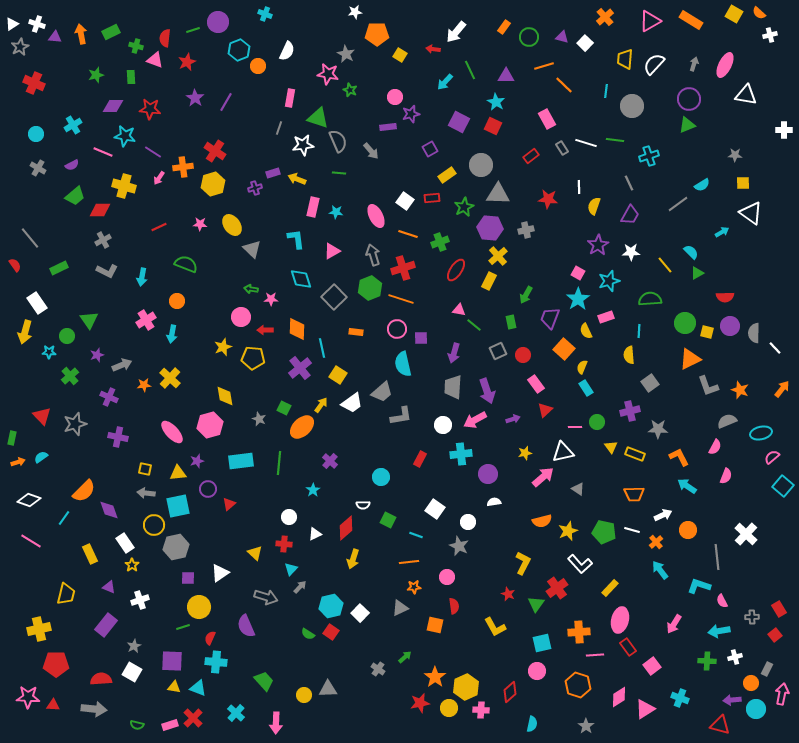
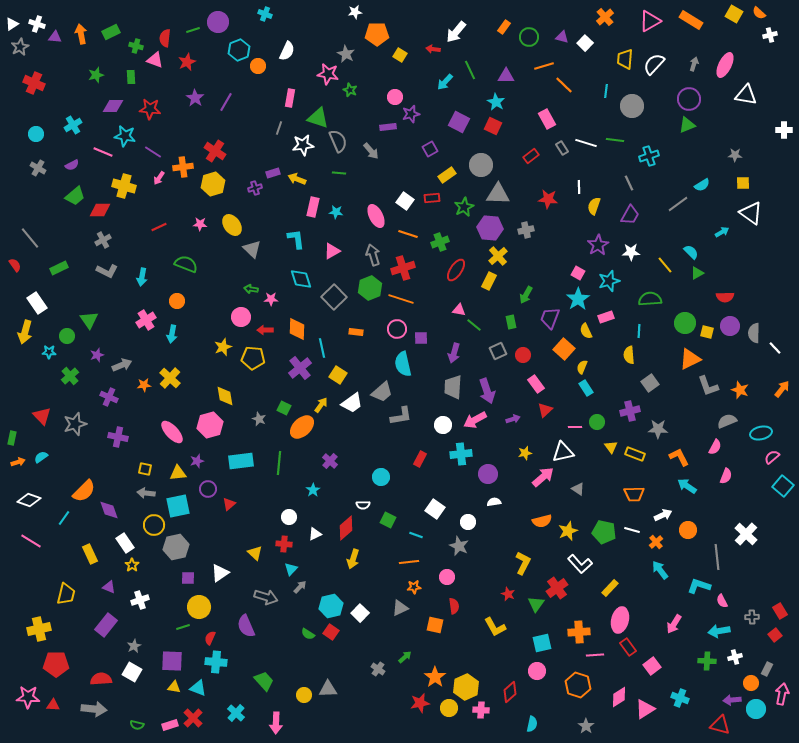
red rectangle at (779, 609): moved 1 px right, 2 px down
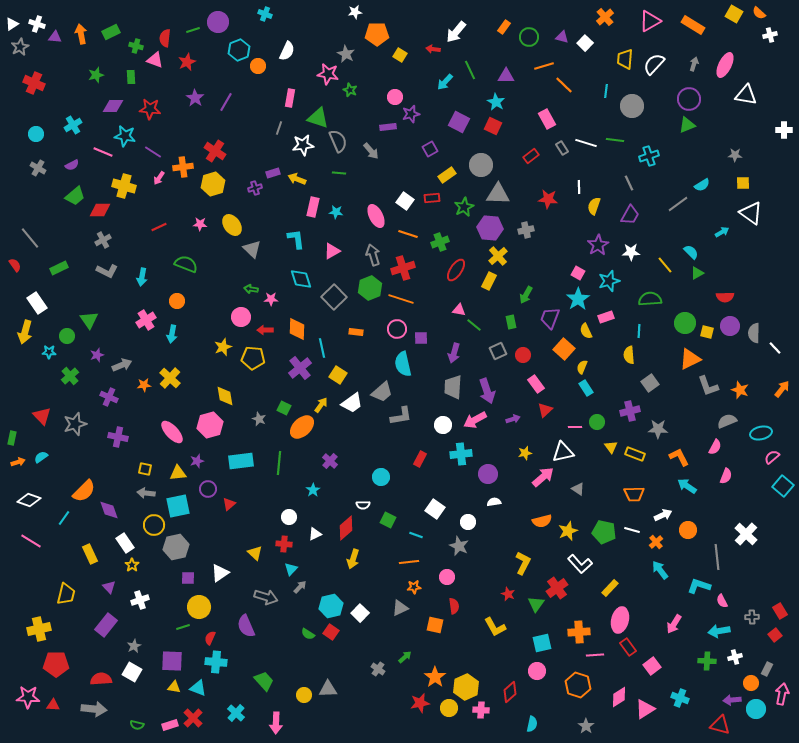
orange rectangle at (691, 20): moved 2 px right, 5 px down
purple triangle at (109, 587): rotated 24 degrees clockwise
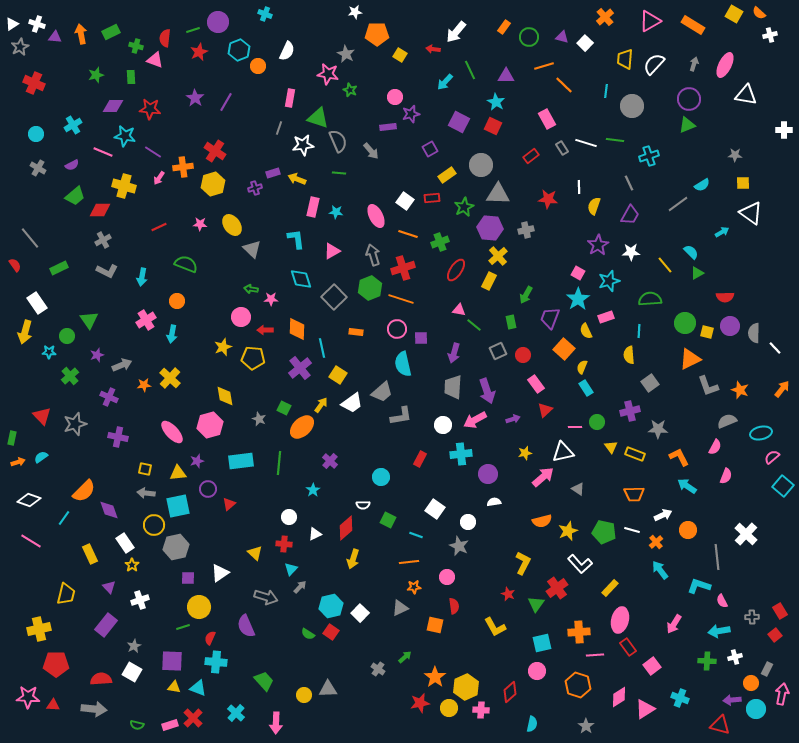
red star at (187, 62): moved 12 px right, 10 px up
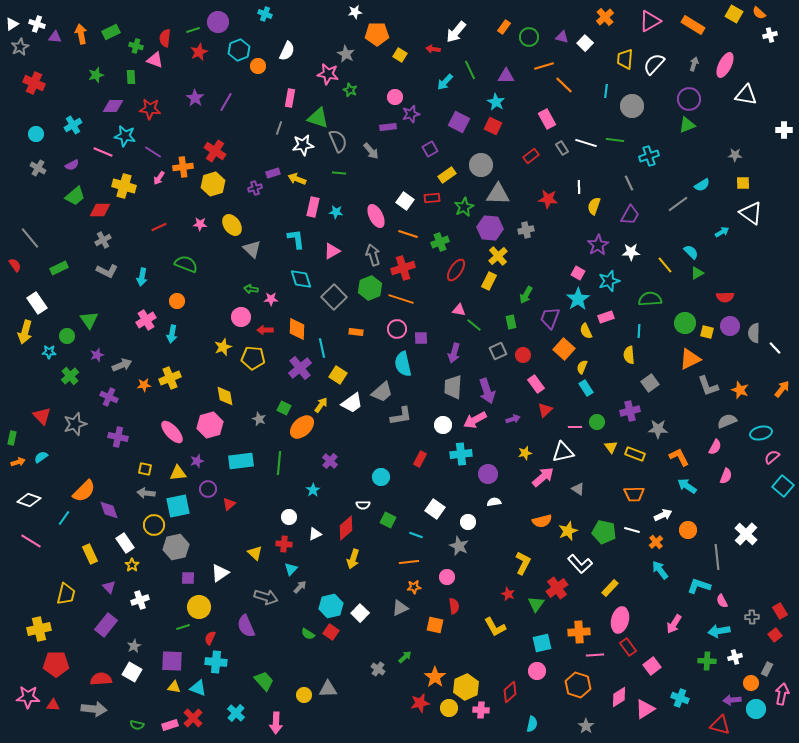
yellow cross at (170, 378): rotated 25 degrees clockwise
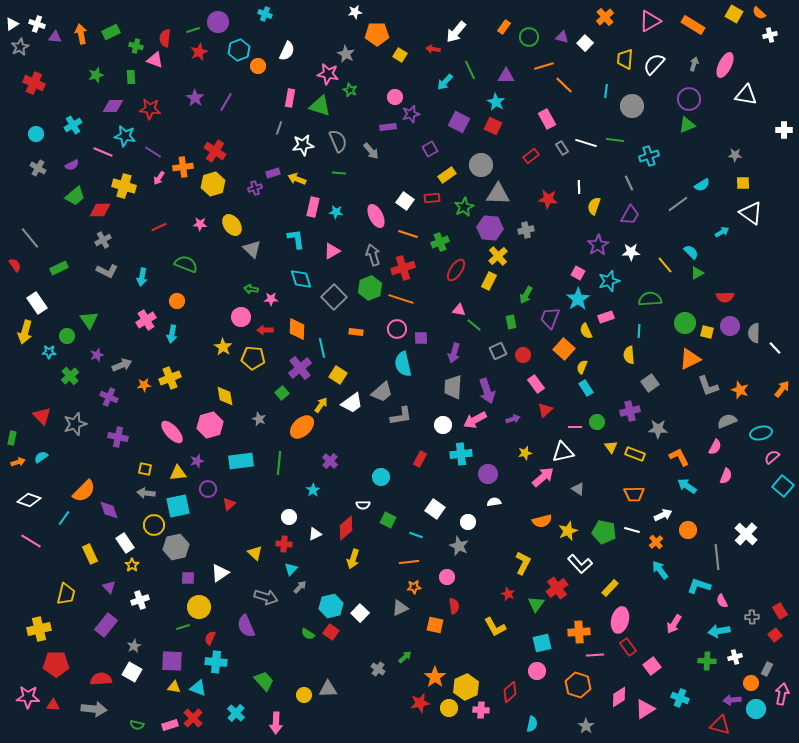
green triangle at (318, 118): moved 2 px right, 12 px up
yellow star at (223, 347): rotated 18 degrees counterclockwise
green square at (284, 408): moved 2 px left, 15 px up; rotated 24 degrees clockwise
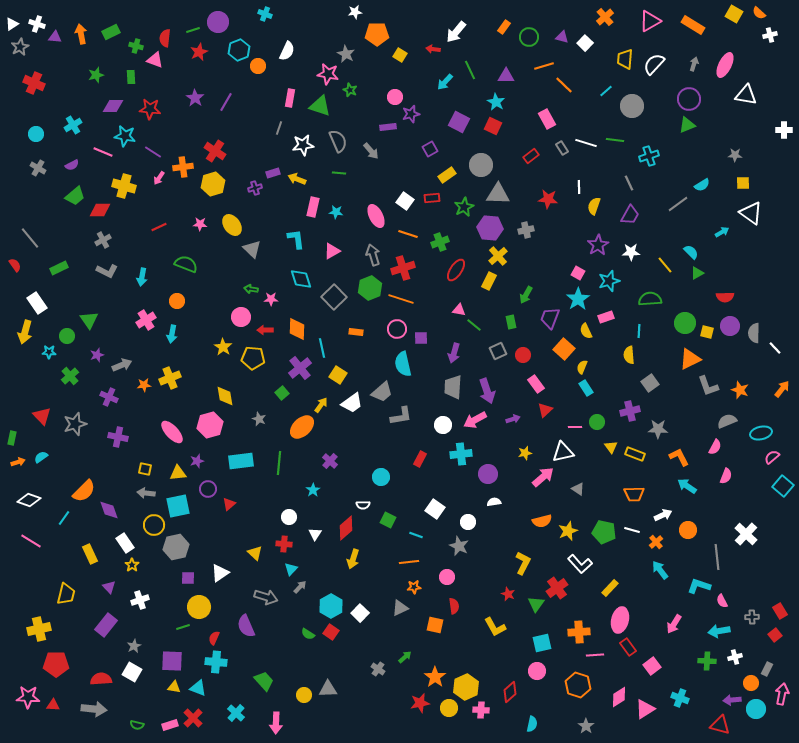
cyan line at (606, 91): rotated 40 degrees clockwise
white triangle at (315, 534): rotated 32 degrees counterclockwise
cyan hexagon at (331, 606): rotated 15 degrees counterclockwise
red semicircle at (210, 638): moved 4 px right
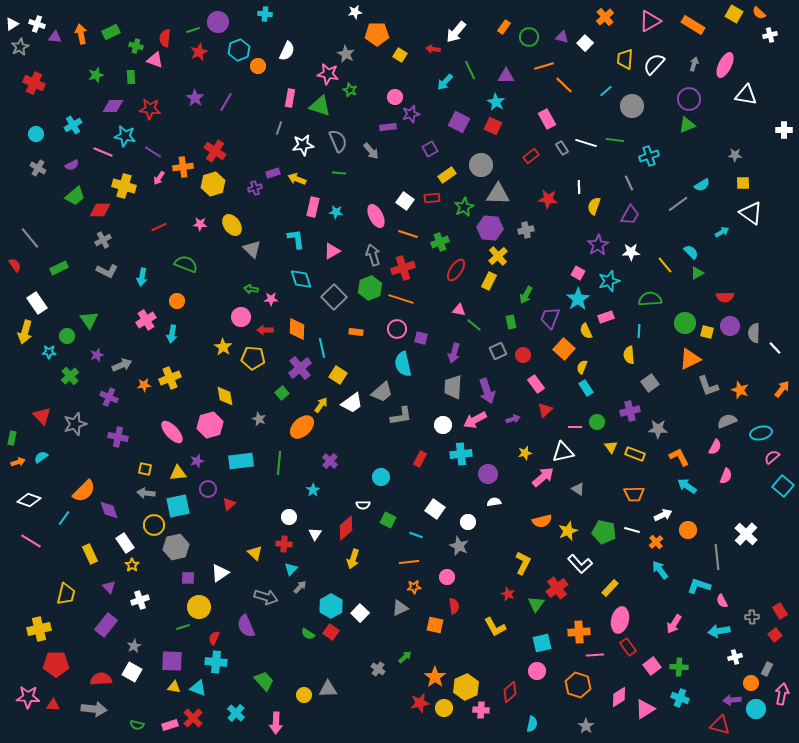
cyan cross at (265, 14): rotated 16 degrees counterclockwise
purple square at (421, 338): rotated 16 degrees clockwise
green cross at (707, 661): moved 28 px left, 6 px down
yellow circle at (449, 708): moved 5 px left
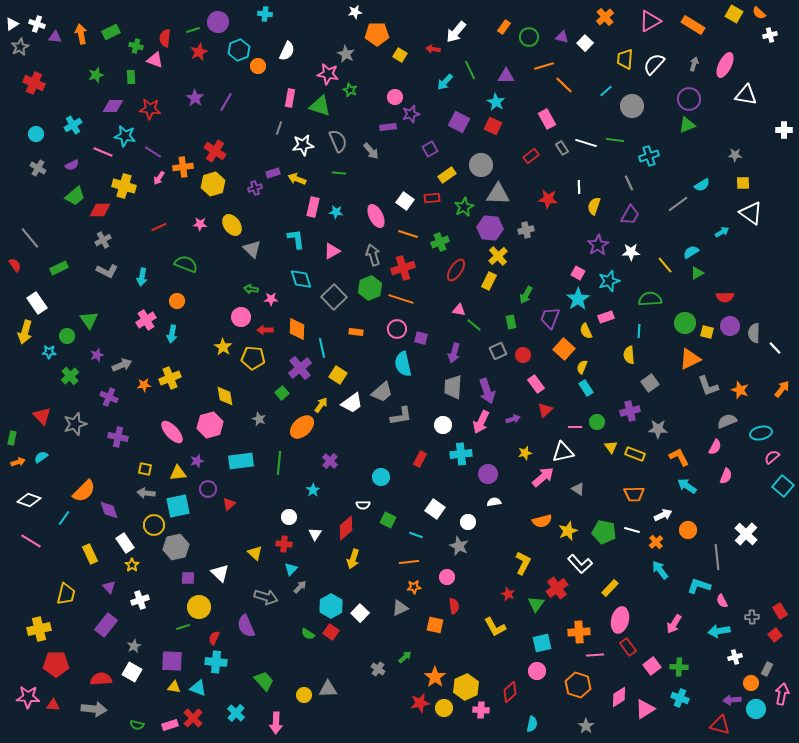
cyan semicircle at (691, 252): rotated 77 degrees counterclockwise
pink arrow at (475, 420): moved 6 px right, 2 px down; rotated 35 degrees counterclockwise
white triangle at (220, 573): rotated 42 degrees counterclockwise
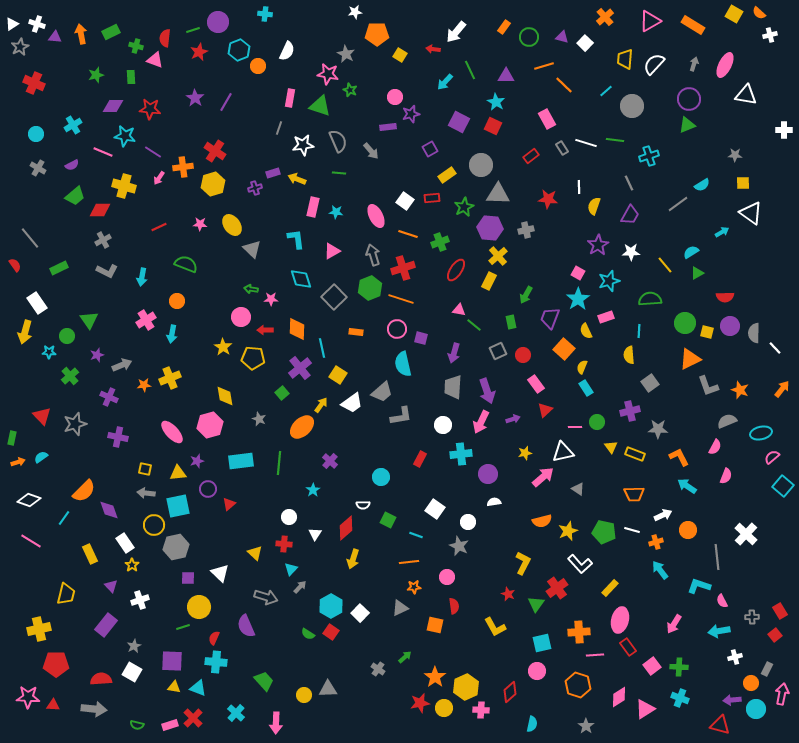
orange cross at (656, 542): rotated 24 degrees clockwise
purple triangle at (109, 587): moved 2 px right, 1 px up
